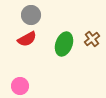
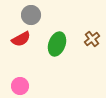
red semicircle: moved 6 px left
green ellipse: moved 7 px left
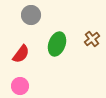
red semicircle: moved 15 px down; rotated 24 degrees counterclockwise
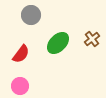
green ellipse: moved 1 px right, 1 px up; rotated 25 degrees clockwise
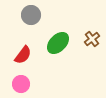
red semicircle: moved 2 px right, 1 px down
pink circle: moved 1 px right, 2 px up
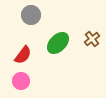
pink circle: moved 3 px up
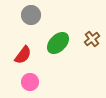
pink circle: moved 9 px right, 1 px down
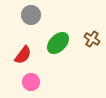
brown cross: rotated 21 degrees counterclockwise
pink circle: moved 1 px right
